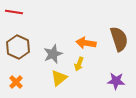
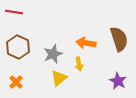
yellow arrow: rotated 32 degrees counterclockwise
purple star: moved 2 px right; rotated 24 degrees clockwise
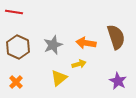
brown semicircle: moved 3 px left, 2 px up
gray star: moved 9 px up
yellow arrow: rotated 96 degrees counterclockwise
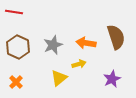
purple star: moved 6 px left, 2 px up; rotated 18 degrees clockwise
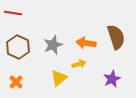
red line: moved 1 px left, 1 px down
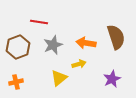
red line: moved 26 px right, 9 px down
brown hexagon: rotated 15 degrees clockwise
orange cross: rotated 32 degrees clockwise
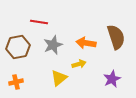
brown hexagon: rotated 10 degrees clockwise
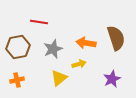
brown semicircle: moved 1 px down
gray star: moved 4 px down
orange cross: moved 1 px right, 2 px up
